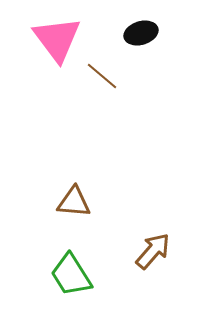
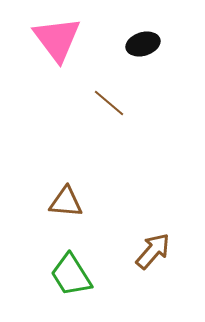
black ellipse: moved 2 px right, 11 px down
brown line: moved 7 px right, 27 px down
brown triangle: moved 8 px left
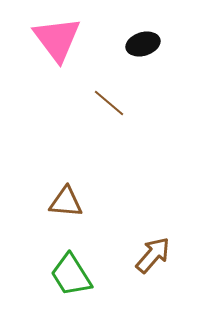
brown arrow: moved 4 px down
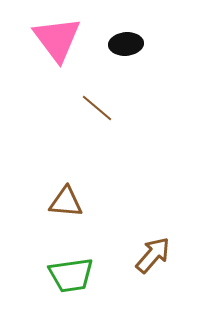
black ellipse: moved 17 px left; rotated 12 degrees clockwise
brown line: moved 12 px left, 5 px down
green trapezoid: rotated 66 degrees counterclockwise
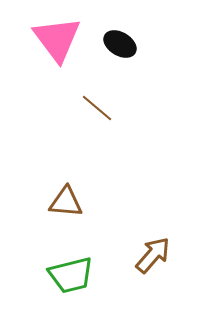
black ellipse: moved 6 px left; rotated 36 degrees clockwise
green trapezoid: rotated 6 degrees counterclockwise
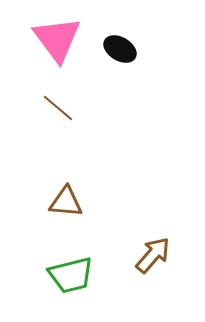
black ellipse: moved 5 px down
brown line: moved 39 px left
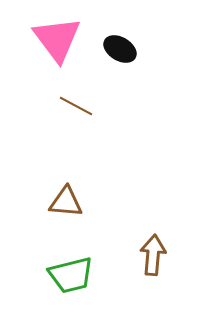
brown line: moved 18 px right, 2 px up; rotated 12 degrees counterclockwise
brown arrow: rotated 36 degrees counterclockwise
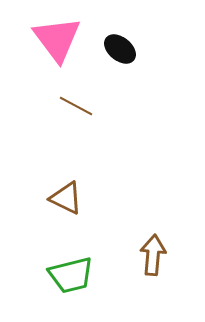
black ellipse: rotated 8 degrees clockwise
brown triangle: moved 4 px up; rotated 21 degrees clockwise
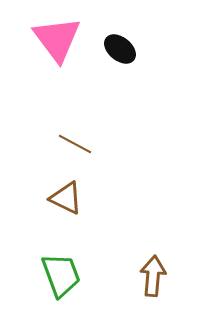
brown line: moved 1 px left, 38 px down
brown arrow: moved 21 px down
green trapezoid: moved 10 px left; rotated 96 degrees counterclockwise
